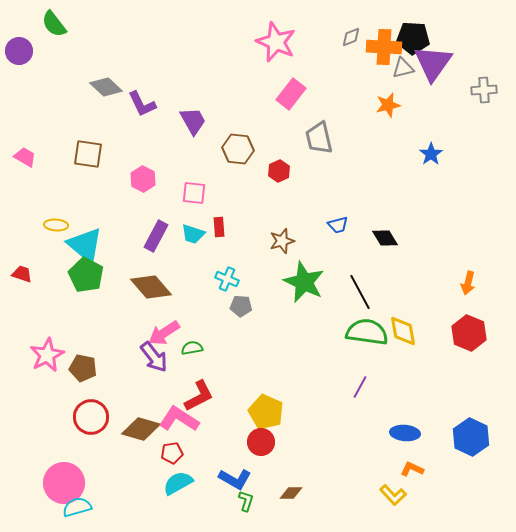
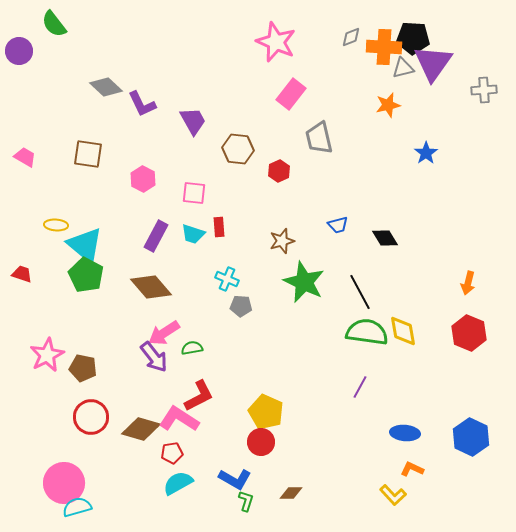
blue star at (431, 154): moved 5 px left, 1 px up
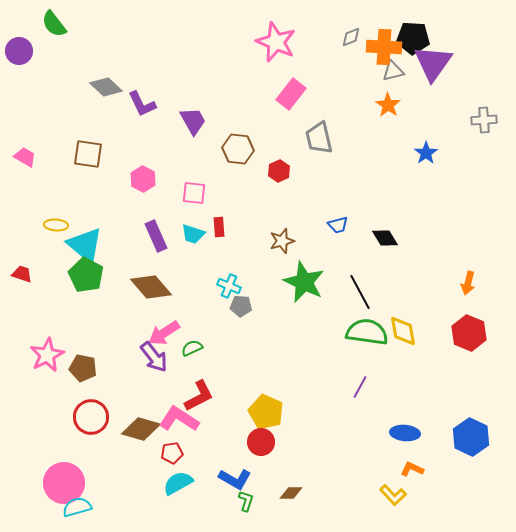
gray triangle at (403, 68): moved 10 px left, 3 px down
gray cross at (484, 90): moved 30 px down
orange star at (388, 105): rotated 25 degrees counterclockwise
purple rectangle at (156, 236): rotated 52 degrees counterclockwise
cyan cross at (227, 279): moved 2 px right, 7 px down
green semicircle at (192, 348): rotated 15 degrees counterclockwise
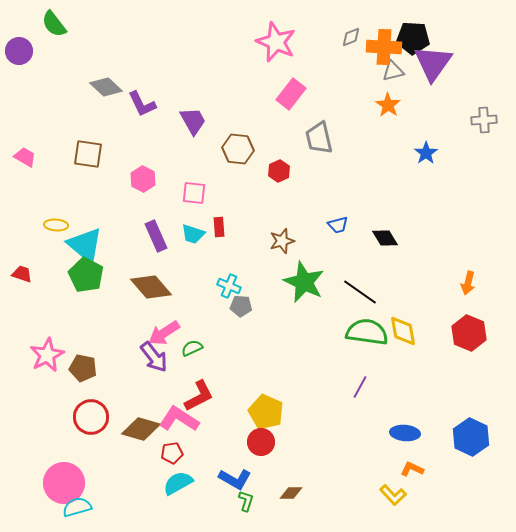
black line at (360, 292): rotated 27 degrees counterclockwise
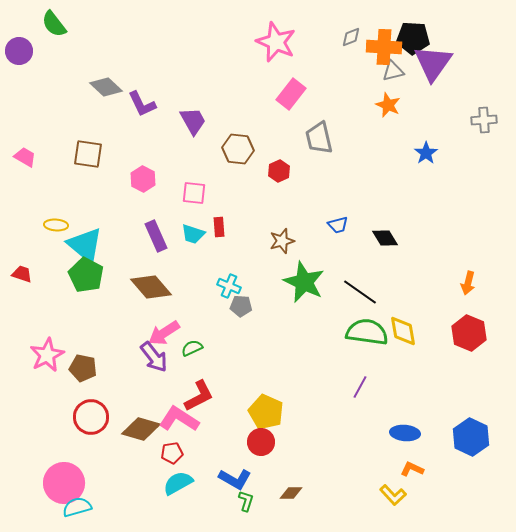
orange star at (388, 105): rotated 10 degrees counterclockwise
